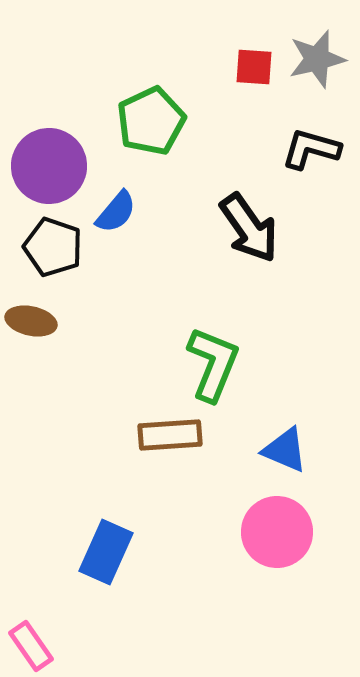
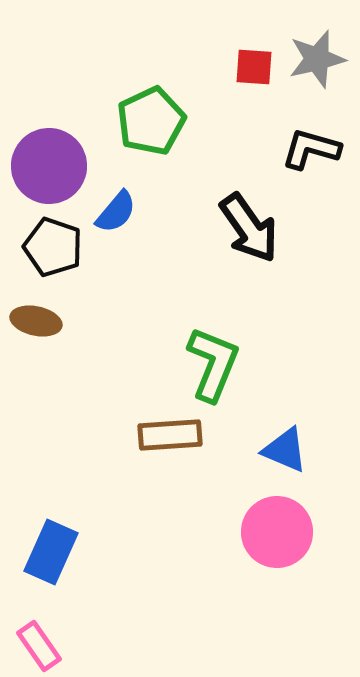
brown ellipse: moved 5 px right
blue rectangle: moved 55 px left
pink rectangle: moved 8 px right
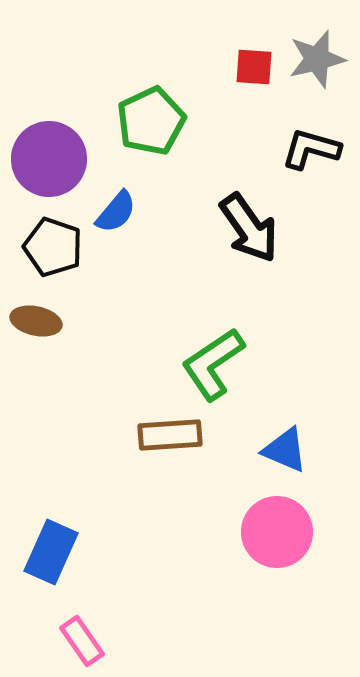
purple circle: moved 7 px up
green L-shape: rotated 146 degrees counterclockwise
pink rectangle: moved 43 px right, 5 px up
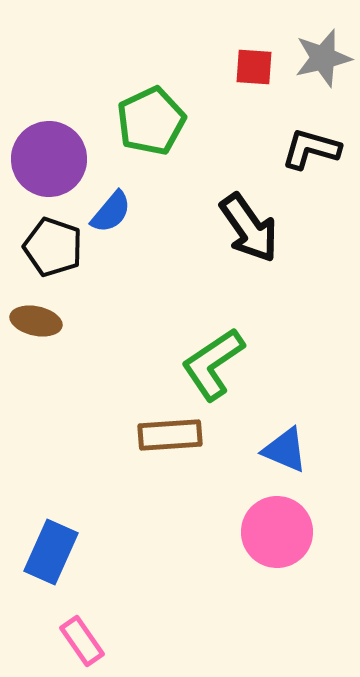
gray star: moved 6 px right, 1 px up
blue semicircle: moved 5 px left
